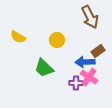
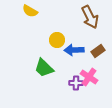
yellow semicircle: moved 12 px right, 26 px up
blue arrow: moved 11 px left, 12 px up
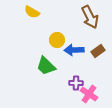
yellow semicircle: moved 2 px right, 1 px down
green trapezoid: moved 2 px right, 2 px up
pink cross: moved 17 px down
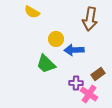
brown arrow: moved 2 px down; rotated 35 degrees clockwise
yellow circle: moved 1 px left, 1 px up
brown rectangle: moved 23 px down
green trapezoid: moved 2 px up
